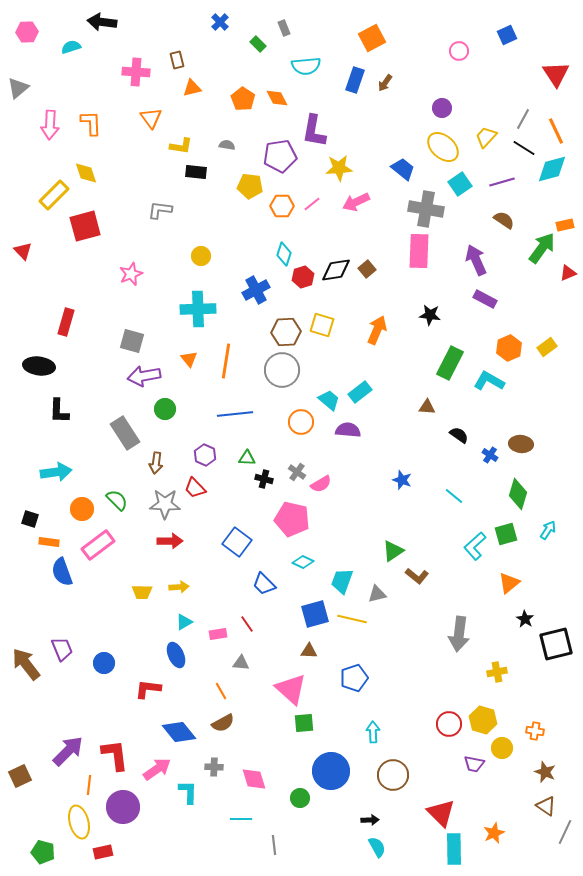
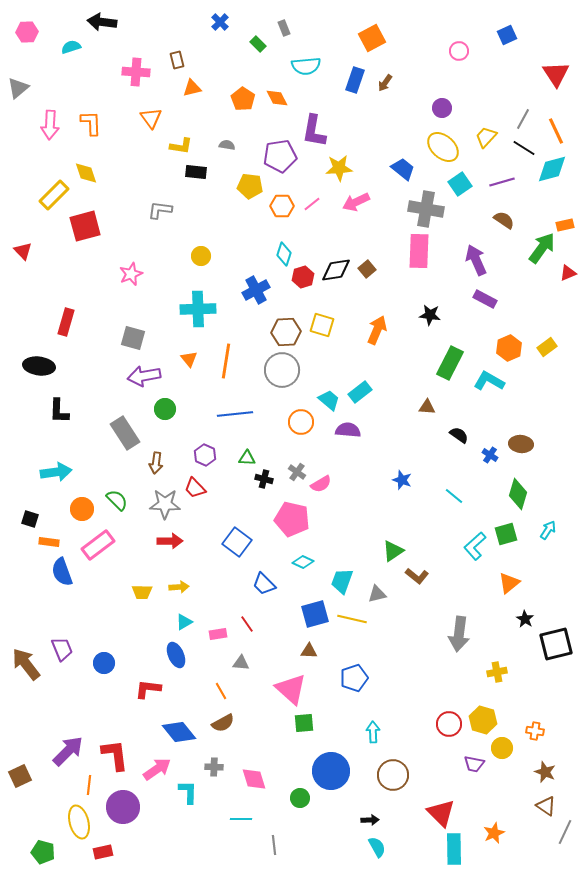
gray square at (132, 341): moved 1 px right, 3 px up
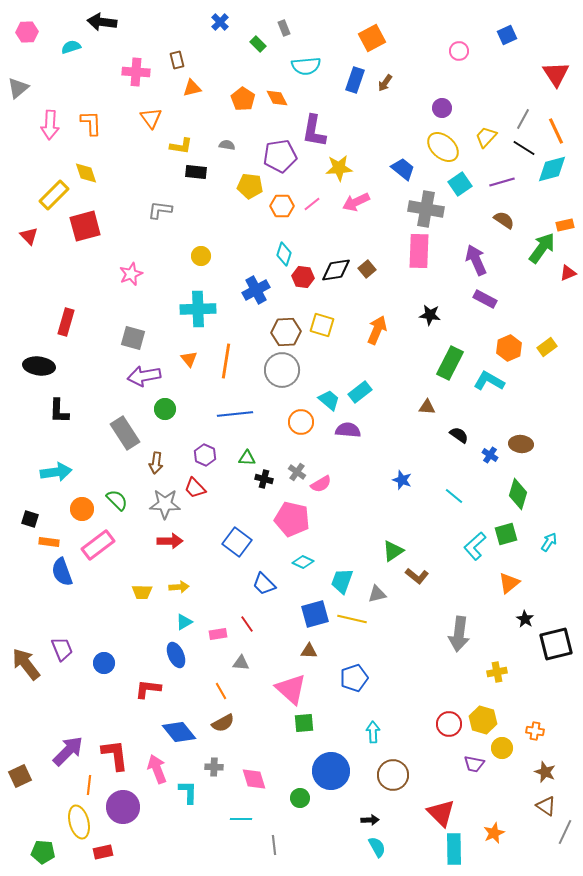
red triangle at (23, 251): moved 6 px right, 15 px up
red hexagon at (303, 277): rotated 25 degrees clockwise
cyan arrow at (548, 530): moved 1 px right, 12 px down
pink arrow at (157, 769): rotated 76 degrees counterclockwise
green pentagon at (43, 852): rotated 10 degrees counterclockwise
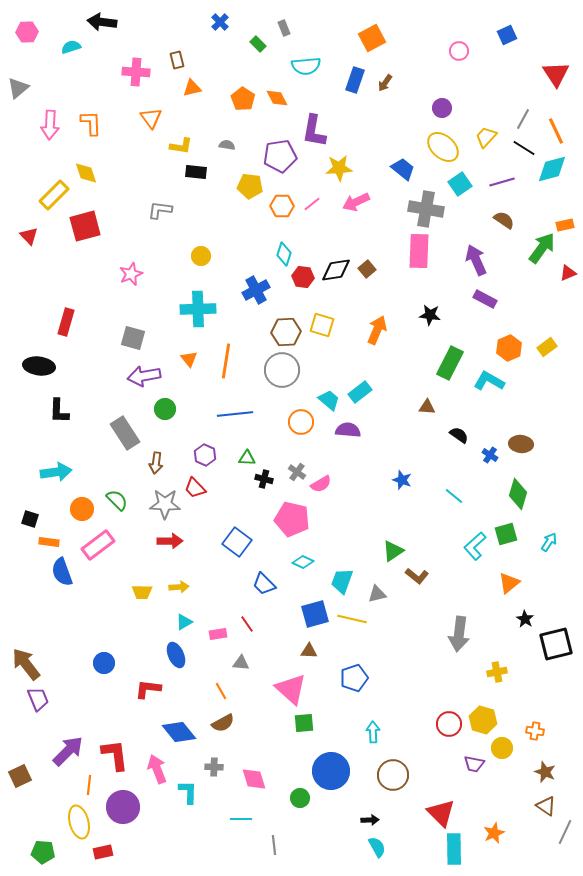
purple trapezoid at (62, 649): moved 24 px left, 50 px down
